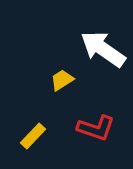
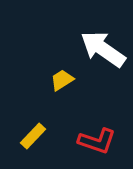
red L-shape: moved 1 px right, 13 px down
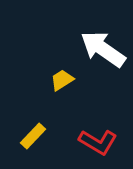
red L-shape: moved 1 px right, 1 px down; rotated 12 degrees clockwise
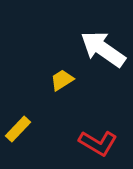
yellow rectangle: moved 15 px left, 7 px up
red L-shape: moved 1 px down
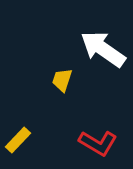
yellow trapezoid: rotated 40 degrees counterclockwise
yellow rectangle: moved 11 px down
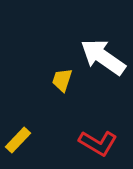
white arrow: moved 8 px down
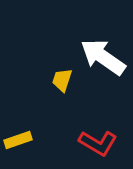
yellow rectangle: rotated 28 degrees clockwise
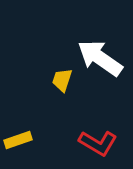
white arrow: moved 3 px left, 1 px down
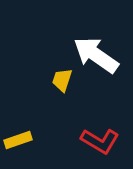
white arrow: moved 4 px left, 3 px up
red L-shape: moved 2 px right, 2 px up
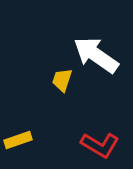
red L-shape: moved 4 px down
